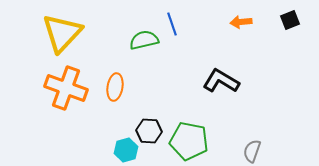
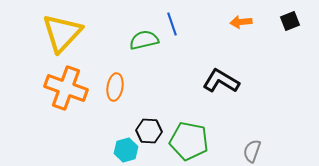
black square: moved 1 px down
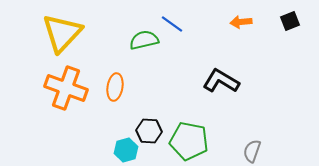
blue line: rotated 35 degrees counterclockwise
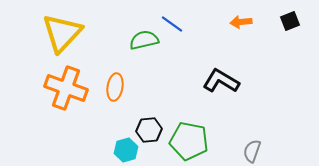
black hexagon: moved 1 px up; rotated 10 degrees counterclockwise
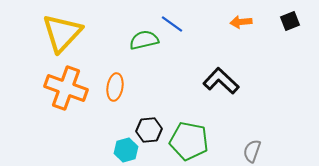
black L-shape: rotated 12 degrees clockwise
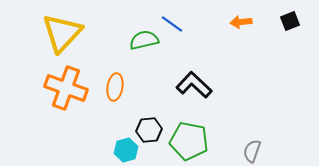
black L-shape: moved 27 px left, 4 px down
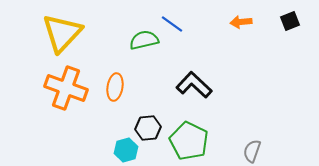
black hexagon: moved 1 px left, 2 px up
green pentagon: rotated 15 degrees clockwise
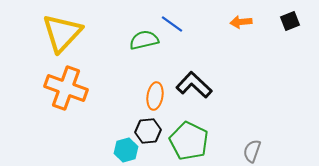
orange ellipse: moved 40 px right, 9 px down
black hexagon: moved 3 px down
